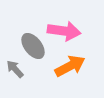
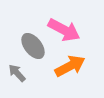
pink arrow: moved 1 px up; rotated 20 degrees clockwise
gray arrow: moved 2 px right, 4 px down
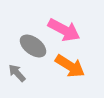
gray ellipse: rotated 16 degrees counterclockwise
orange arrow: rotated 60 degrees clockwise
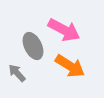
gray ellipse: rotated 28 degrees clockwise
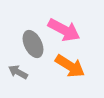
gray ellipse: moved 2 px up
gray arrow: moved 1 px right, 1 px up; rotated 18 degrees counterclockwise
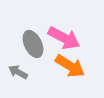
pink arrow: moved 8 px down
